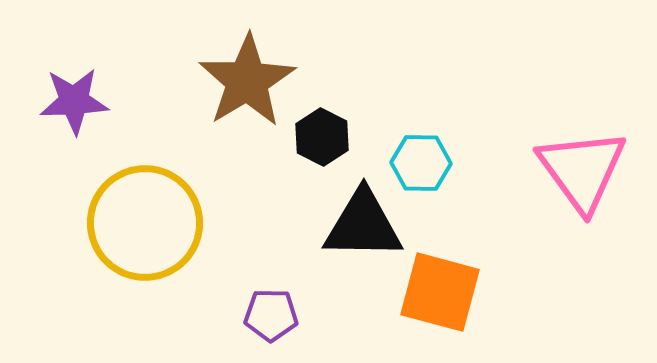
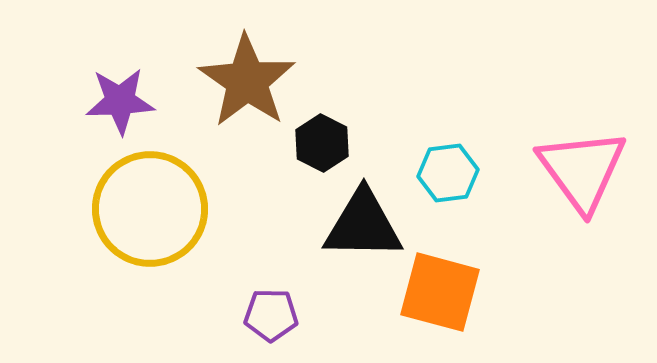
brown star: rotated 6 degrees counterclockwise
purple star: moved 46 px right
black hexagon: moved 6 px down
cyan hexagon: moved 27 px right, 10 px down; rotated 8 degrees counterclockwise
yellow circle: moved 5 px right, 14 px up
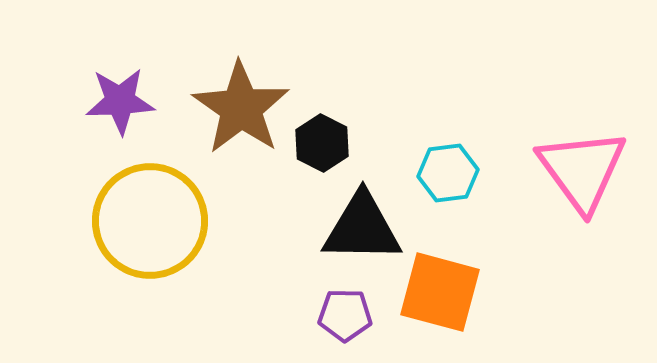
brown star: moved 6 px left, 27 px down
yellow circle: moved 12 px down
black triangle: moved 1 px left, 3 px down
purple pentagon: moved 74 px right
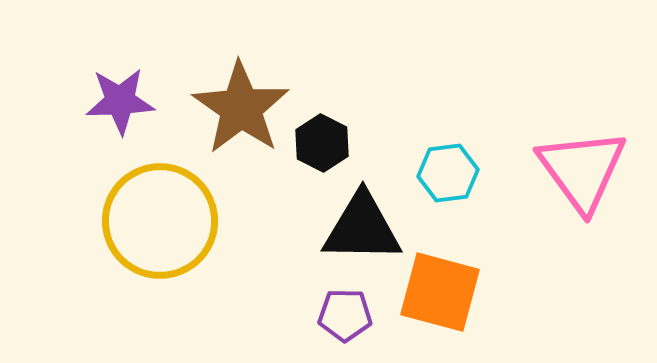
yellow circle: moved 10 px right
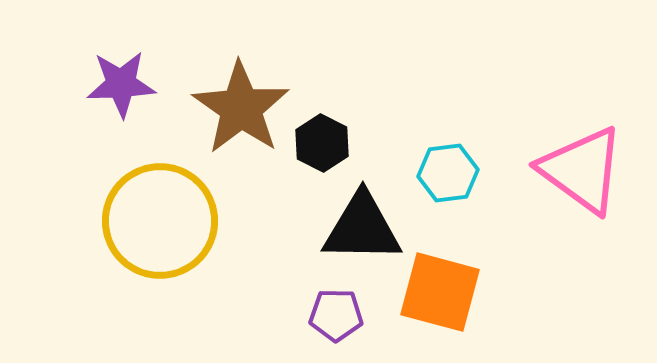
purple star: moved 1 px right, 17 px up
pink triangle: rotated 18 degrees counterclockwise
purple pentagon: moved 9 px left
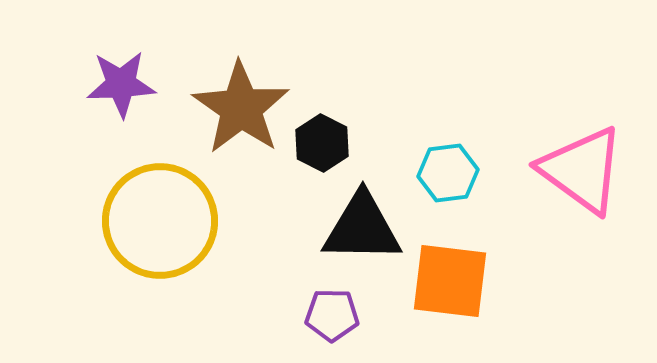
orange square: moved 10 px right, 11 px up; rotated 8 degrees counterclockwise
purple pentagon: moved 4 px left
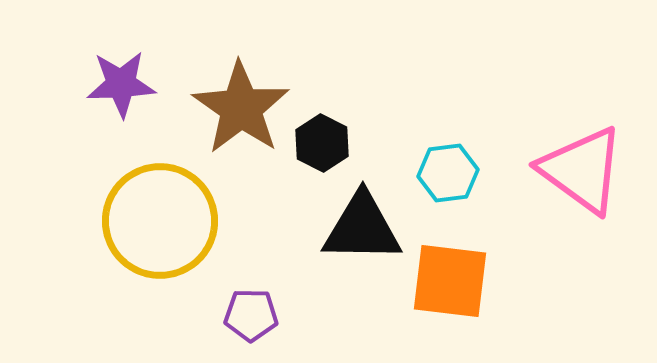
purple pentagon: moved 81 px left
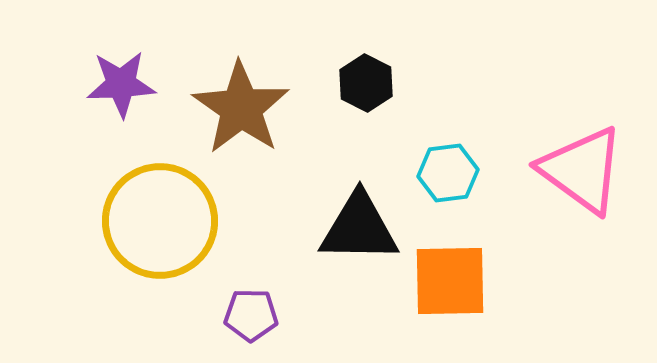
black hexagon: moved 44 px right, 60 px up
black triangle: moved 3 px left
orange square: rotated 8 degrees counterclockwise
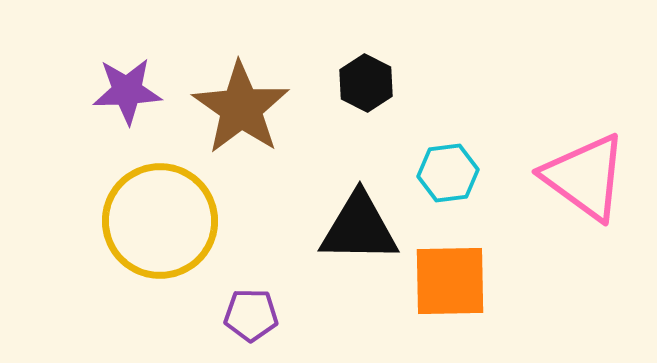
purple star: moved 6 px right, 7 px down
pink triangle: moved 3 px right, 7 px down
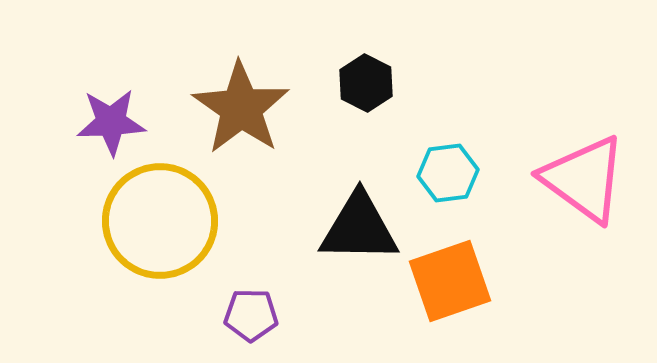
purple star: moved 16 px left, 31 px down
pink triangle: moved 1 px left, 2 px down
orange square: rotated 18 degrees counterclockwise
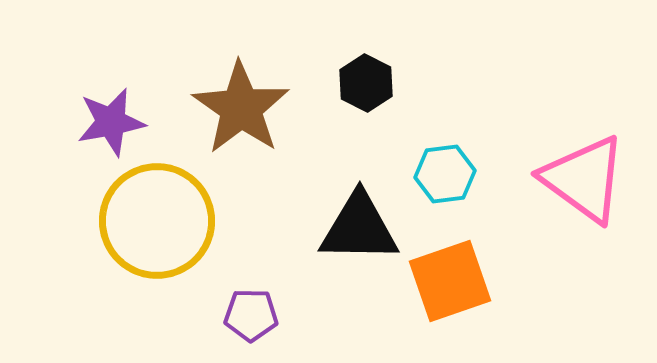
purple star: rotated 8 degrees counterclockwise
cyan hexagon: moved 3 px left, 1 px down
yellow circle: moved 3 px left
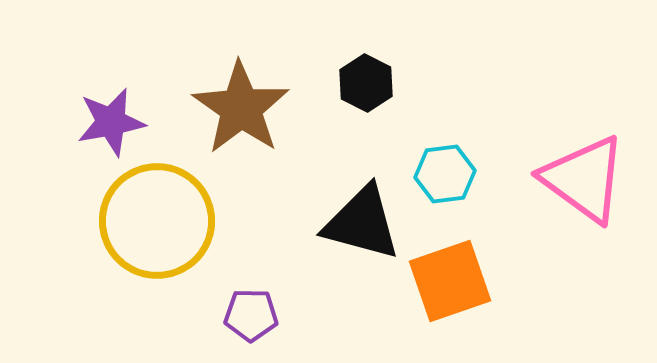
black triangle: moved 3 px right, 5 px up; rotated 14 degrees clockwise
